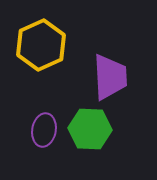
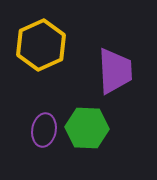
purple trapezoid: moved 5 px right, 6 px up
green hexagon: moved 3 px left, 1 px up
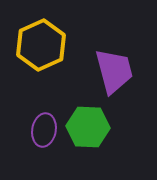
purple trapezoid: moved 1 px left; rotated 12 degrees counterclockwise
green hexagon: moved 1 px right, 1 px up
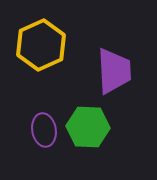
purple trapezoid: rotated 12 degrees clockwise
purple ellipse: rotated 20 degrees counterclockwise
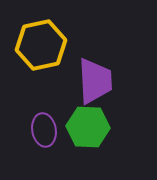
yellow hexagon: rotated 12 degrees clockwise
purple trapezoid: moved 19 px left, 10 px down
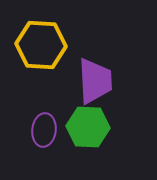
yellow hexagon: rotated 15 degrees clockwise
purple ellipse: rotated 16 degrees clockwise
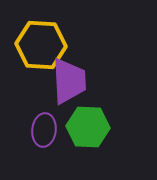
purple trapezoid: moved 26 px left
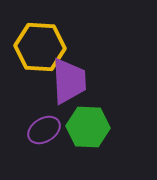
yellow hexagon: moved 1 px left, 2 px down
purple ellipse: rotated 52 degrees clockwise
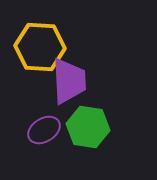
green hexagon: rotated 6 degrees clockwise
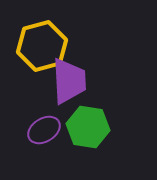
yellow hexagon: moved 2 px right, 1 px up; rotated 18 degrees counterclockwise
